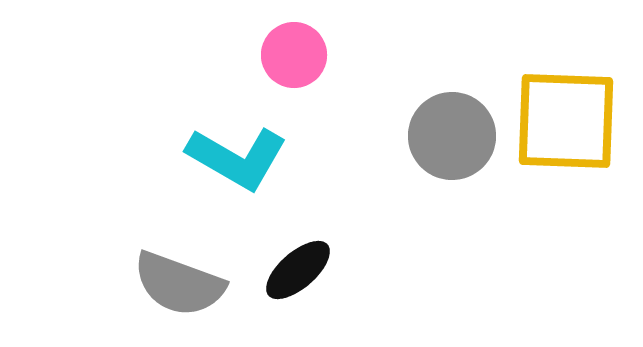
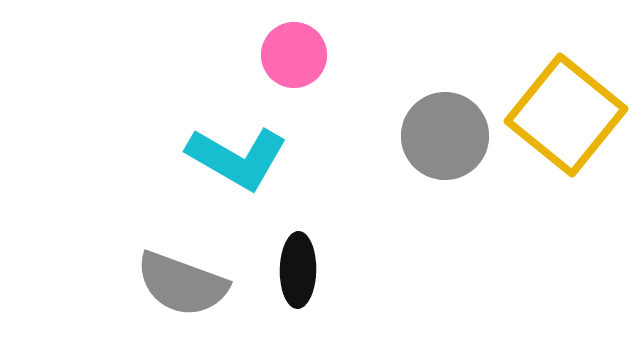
yellow square: moved 6 px up; rotated 37 degrees clockwise
gray circle: moved 7 px left
black ellipse: rotated 48 degrees counterclockwise
gray semicircle: moved 3 px right
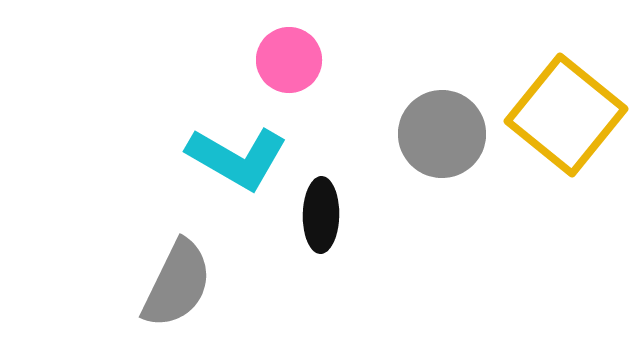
pink circle: moved 5 px left, 5 px down
gray circle: moved 3 px left, 2 px up
black ellipse: moved 23 px right, 55 px up
gray semicircle: moved 5 px left; rotated 84 degrees counterclockwise
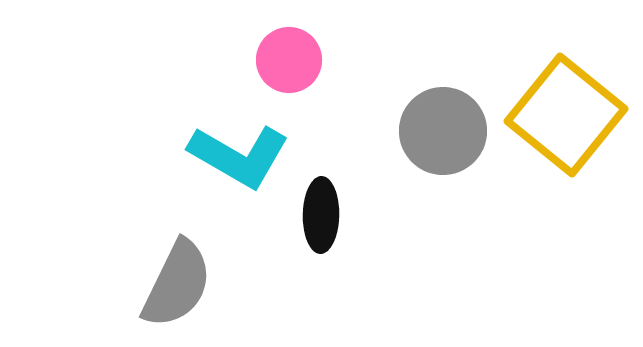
gray circle: moved 1 px right, 3 px up
cyan L-shape: moved 2 px right, 2 px up
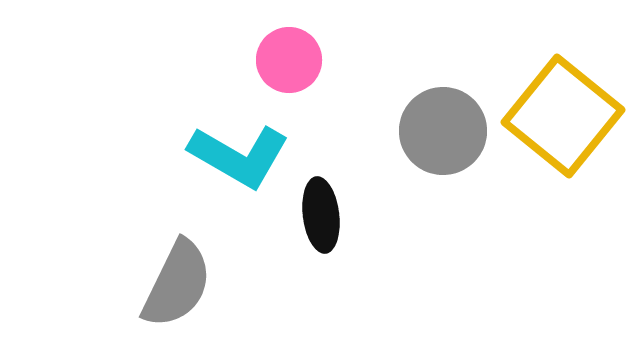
yellow square: moved 3 px left, 1 px down
black ellipse: rotated 8 degrees counterclockwise
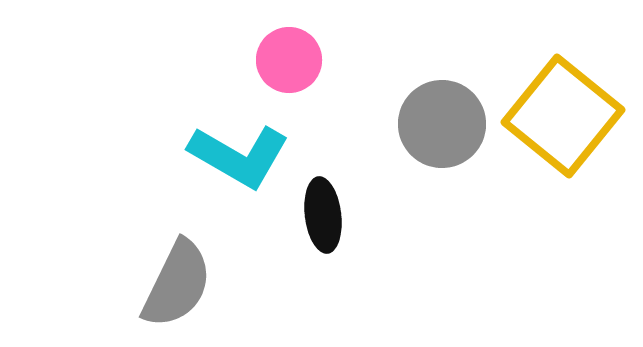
gray circle: moved 1 px left, 7 px up
black ellipse: moved 2 px right
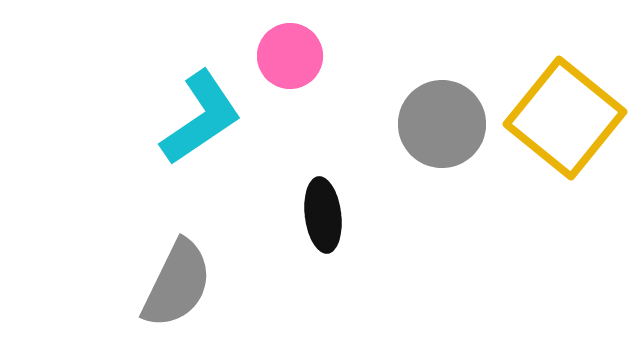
pink circle: moved 1 px right, 4 px up
yellow square: moved 2 px right, 2 px down
cyan L-shape: moved 38 px left, 38 px up; rotated 64 degrees counterclockwise
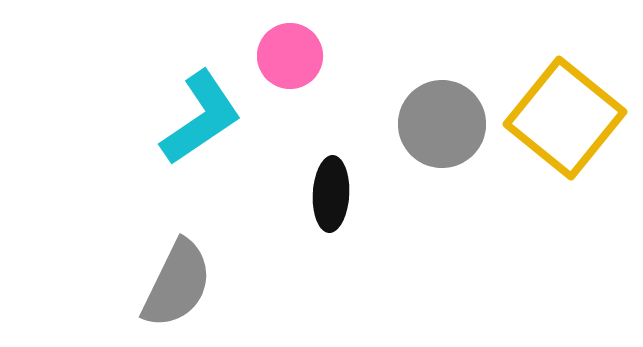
black ellipse: moved 8 px right, 21 px up; rotated 10 degrees clockwise
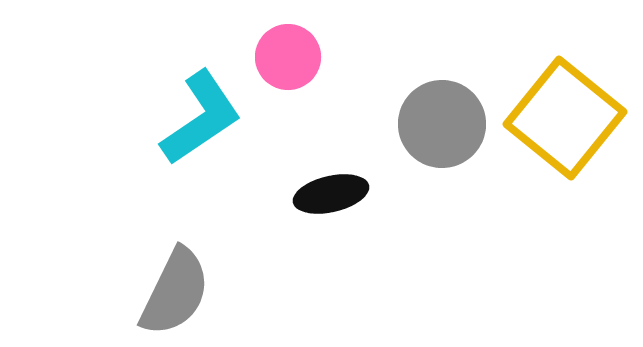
pink circle: moved 2 px left, 1 px down
black ellipse: rotated 74 degrees clockwise
gray semicircle: moved 2 px left, 8 px down
